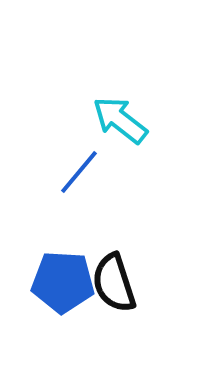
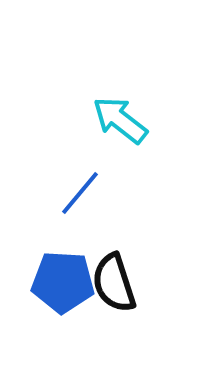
blue line: moved 1 px right, 21 px down
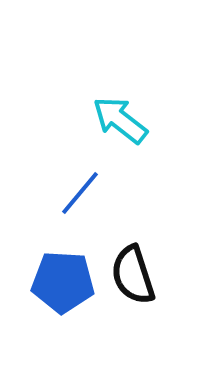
black semicircle: moved 19 px right, 8 px up
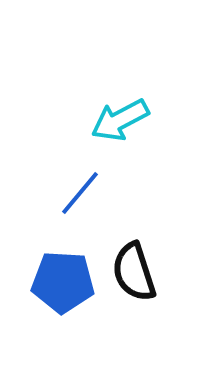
cyan arrow: rotated 66 degrees counterclockwise
black semicircle: moved 1 px right, 3 px up
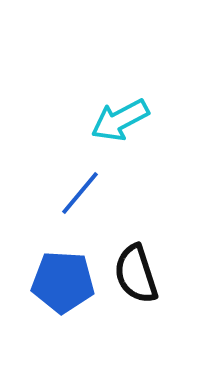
black semicircle: moved 2 px right, 2 px down
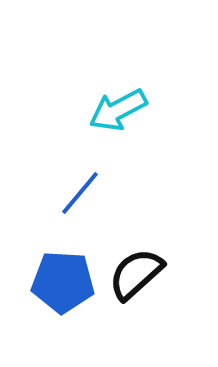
cyan arrow: moved 2 px left, 10 px up
black semicircle: rotated 66 degrees clockwise
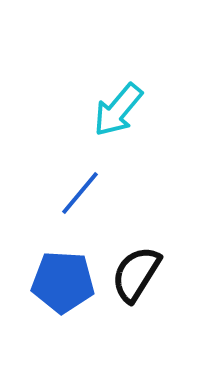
cyan arrow: rotated 22 degrees counterclockwise
black semicircle: rotated 16 degrees counterclockwise
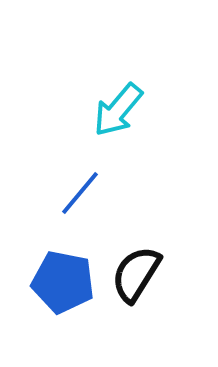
blue pentagon: rotated 8 degrees clockwise
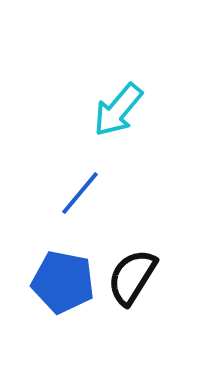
black semicircle: moved 4 px left, 3 px down
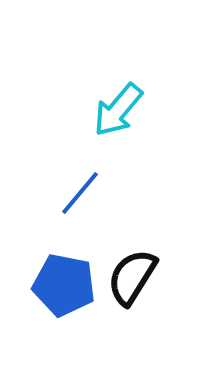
blue pentagon: moved 1 px right, 3 px down
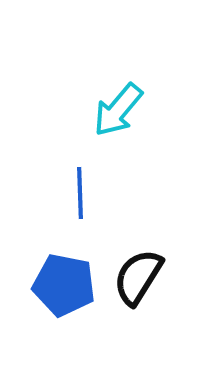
blue line: rotated 42 degrees counterclockwise
black semicircle: moved 6 px right
